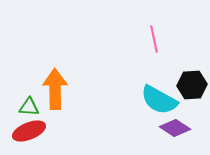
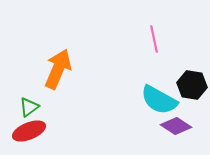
black hexagon: rotated 12 degrees clockwise
orange arrow: moved 3 px right, 20 px up; rotated 24 degrees clockwise
green triangle: rotated 40 degrees counterclockwise
purple diamond: moved 1 px right, 2 px up
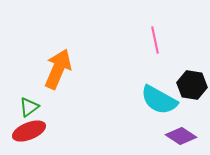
pink line: moved 1 px right, 1 px down
purple diamond: moved 5 px right, 10 px down
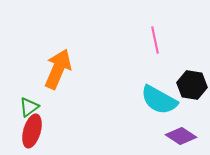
red ellipse: moved 3 px right; rotated 52 degrees counterclockwise
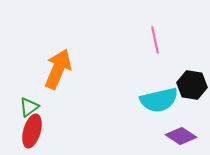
cyan semicircle: rotated 42 degrees counterclockwise
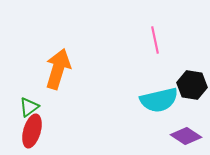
orange arrow: rotated 6 degrees counterclockwise
purple diamond: moved 5 px right
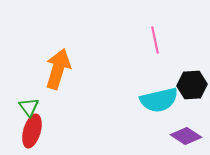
black hexagon: rotated 12 degrees counterclockwise
green triangle: rotated 30 degrees counterclockwise
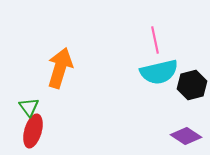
orange arrow: moved 2 px right, 1 px up
black hexagon: rotated 12 degrees counterclockwise
cyan semicircle: moved 28 px up
red ellipse: moved 1 px right
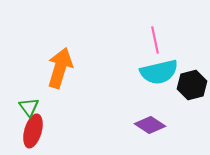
purple diamond: moved 36 px left, 11 px up
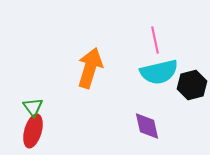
orange arrow: moved 30 px right
green triangle: moved 4 px right
purple diamond: moved 3 px left, 1 px down; rotated 44 degrees clockwise
